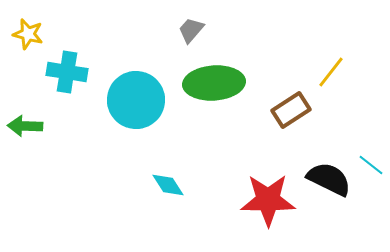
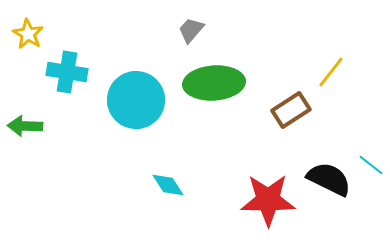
yellow star: rotated 16 degrees clockwise
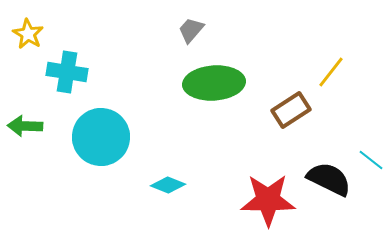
cyan circle: moved 35 px left, 37 px down
cyan line: moved 5 px up
cyan diamond: rotated 36 degrees counterclockwise
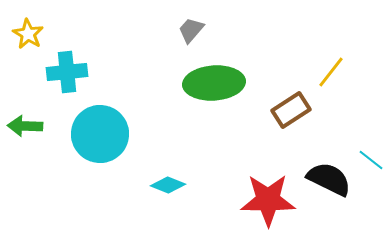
cyan cross: rotated 15 degrees counterclockwise
cyan circle: moved 1 px left, 3 px up
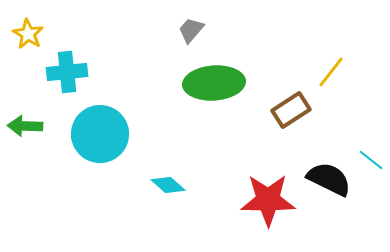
cyan diamond: rotated 20 degrees clockwise
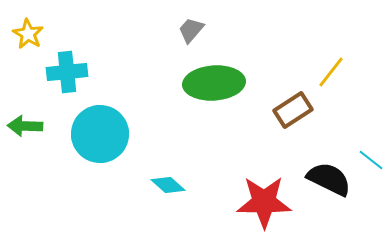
brown rectangle: moved 2 px right
red star: moved 4 px left, 2 px down
